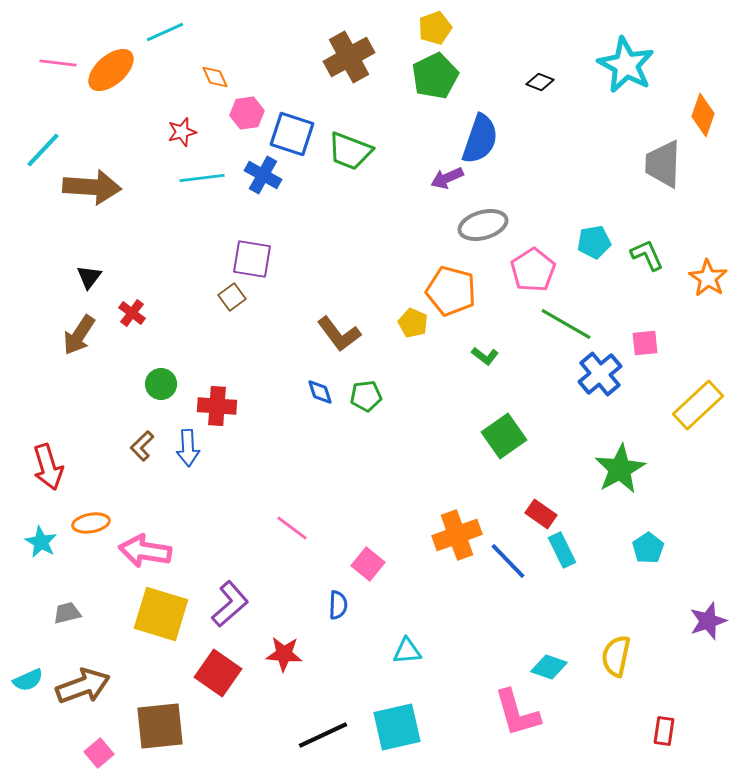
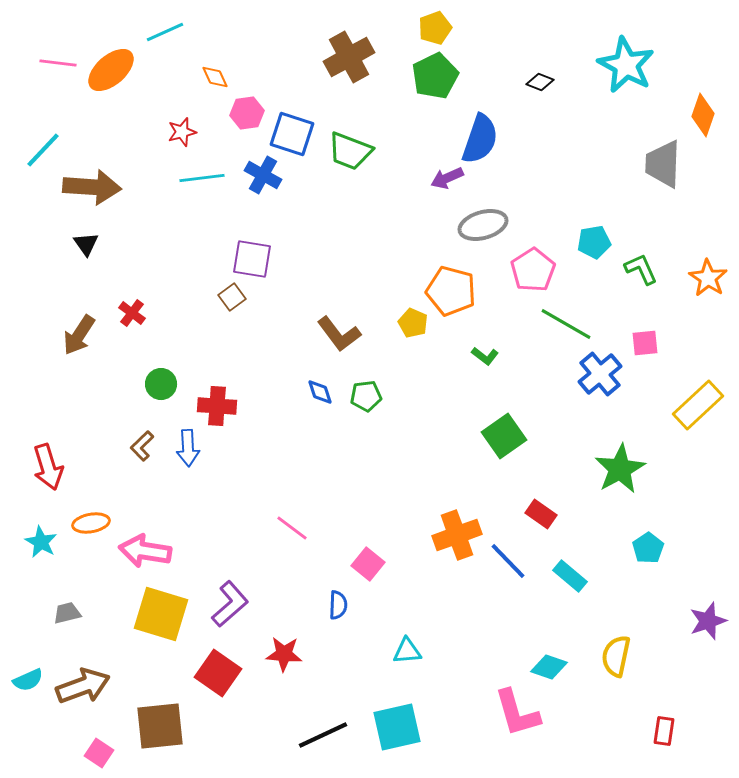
green L-shape at (647, 255): moved 6 px left, 14 px down
black triangle at (89, 277): moved 3 px left, 33 px up; rotated 12 degrees counterclockwise
cyan rectangle at (562, 550): moved 8 px right, 26 px down; rotated 24 degrees counterclockwise
pink square at (99, 753): rotated 16 degrees counterclockwise
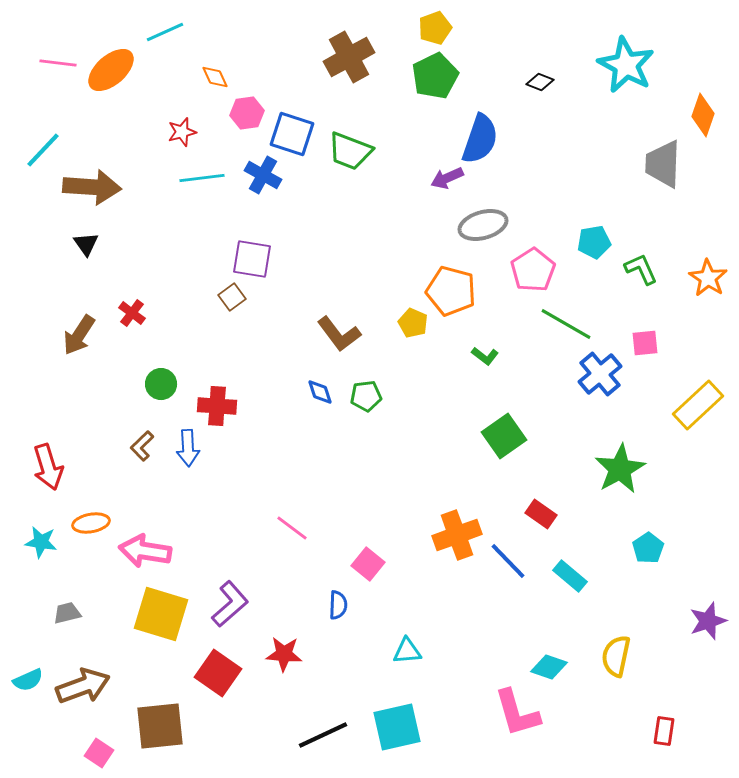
cyan star at (41, 542): rotated 20 degrees counterclockwise
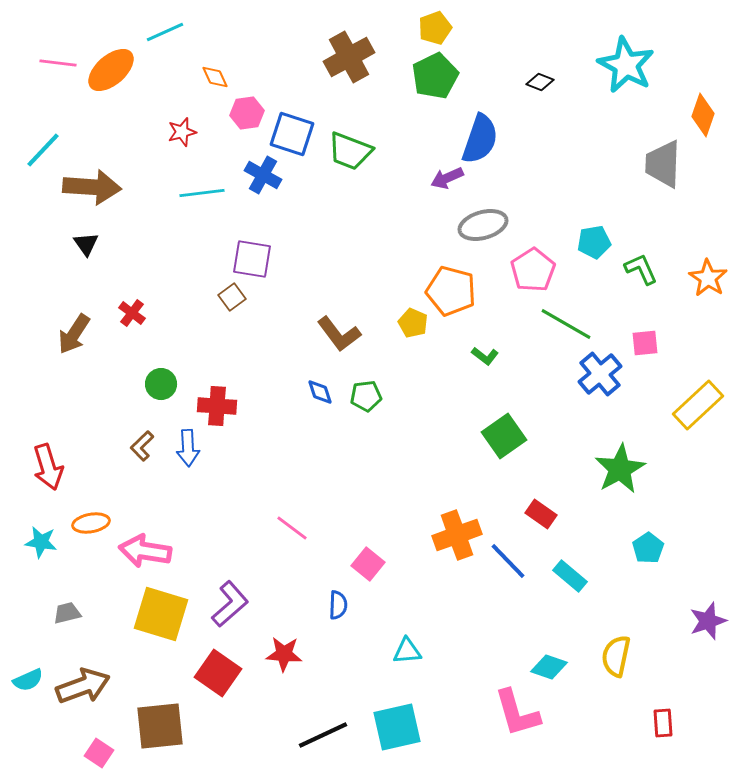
cyan line at (202, 178): moved 15 px down
brown arrow at (79, 335): moved 5 px left, 1 px up
red rectangle at (664, 731): moved 1 px left, 8 px up; rotated 12 degrees counterclockwise
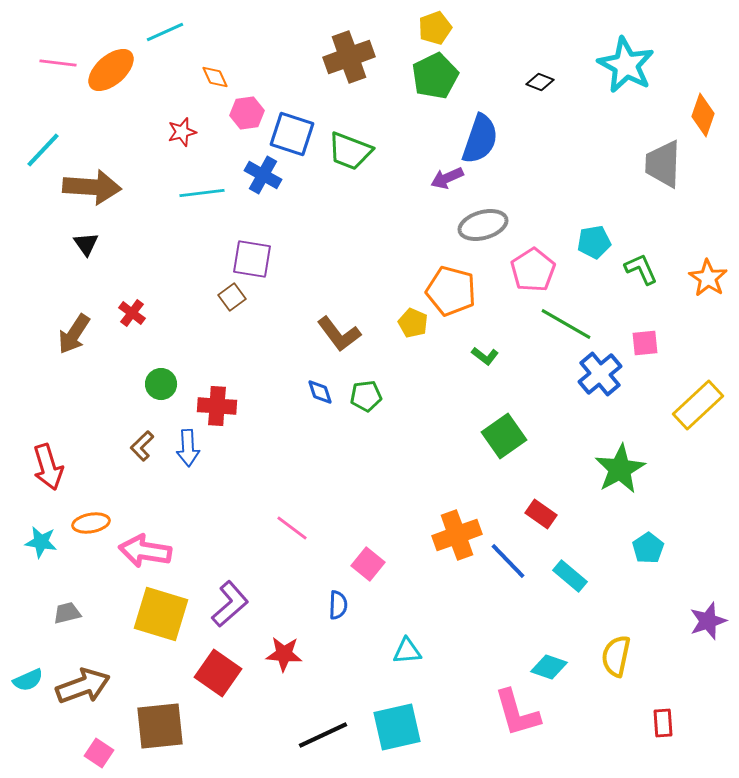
brown cross at (349, 57): rotated 9 degrees clockwise
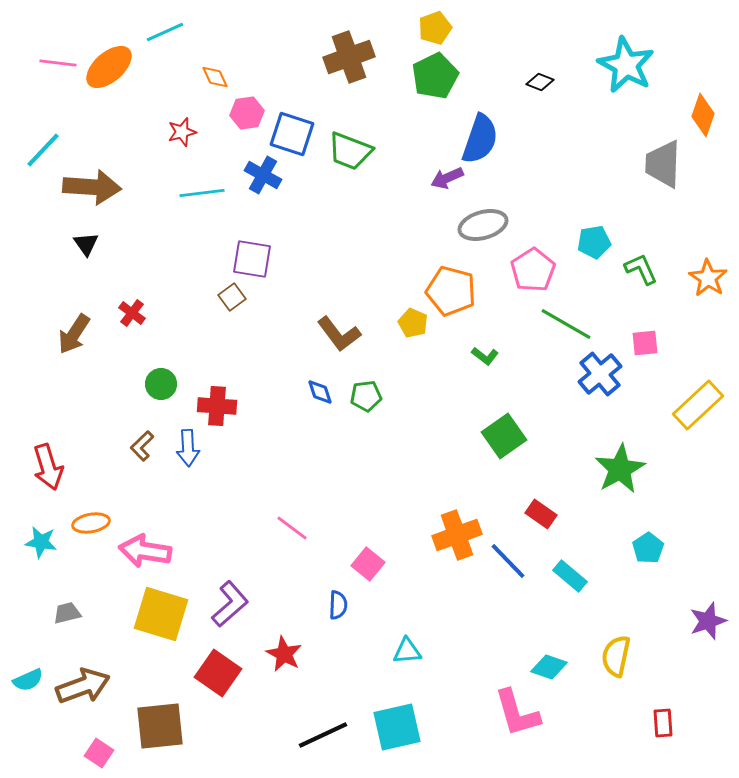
orange ellipse at (111, 70): moved 2 px left, 3 px up
red star at (284, 654): rotated 24 degrees clockwise
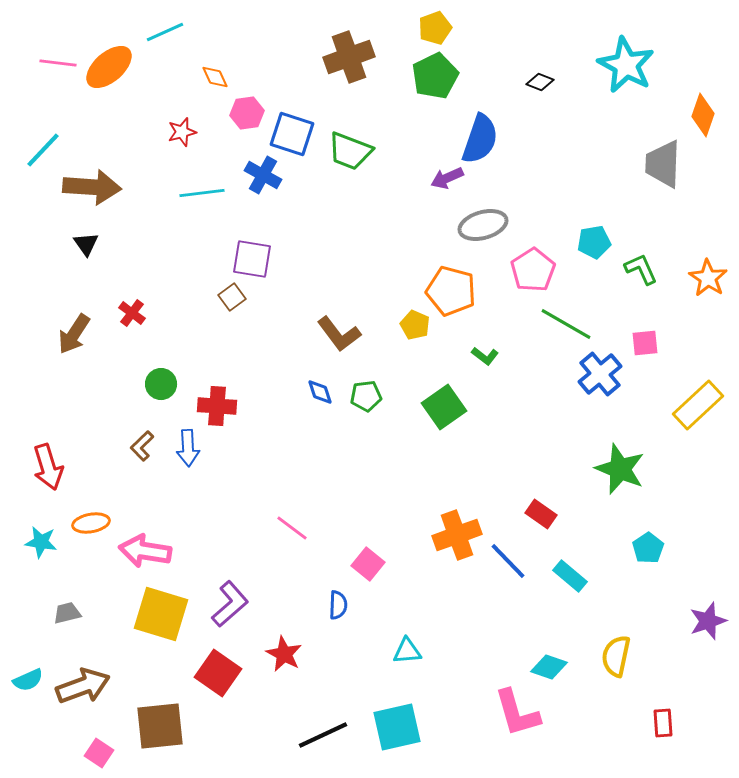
yellow pentagon at (413, 323): moved 2 px right, 2 px down
green square at (504, 436): moved 60 px left, 29 px up
green star at (620, 469): rotated 21 degrees counterclockwise
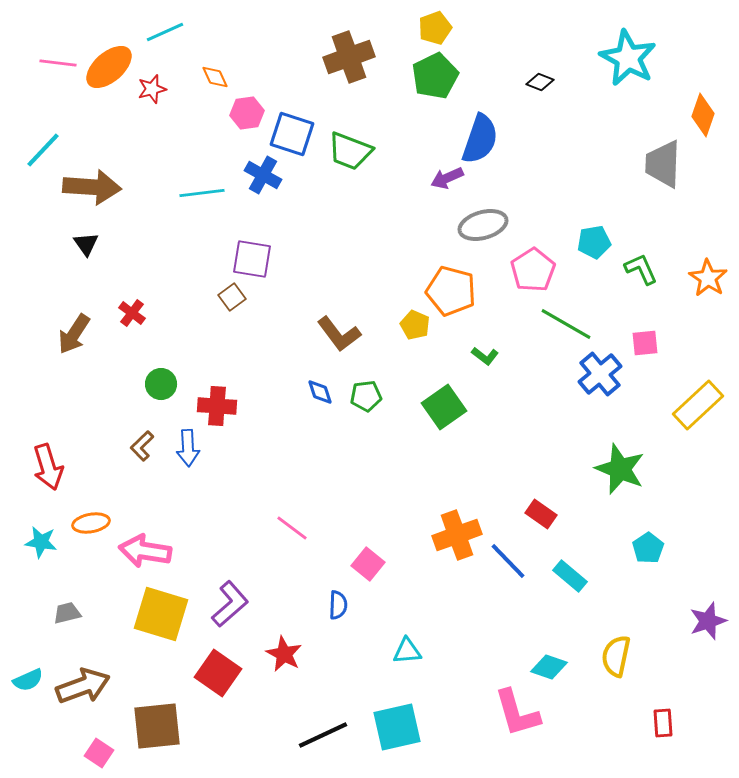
cyan star at (626, 65): moved 2 px right, 7 px up
red star at (182, 132): moved 30 px left, 43 px up
brown square at (160, 726): moved 3 px left
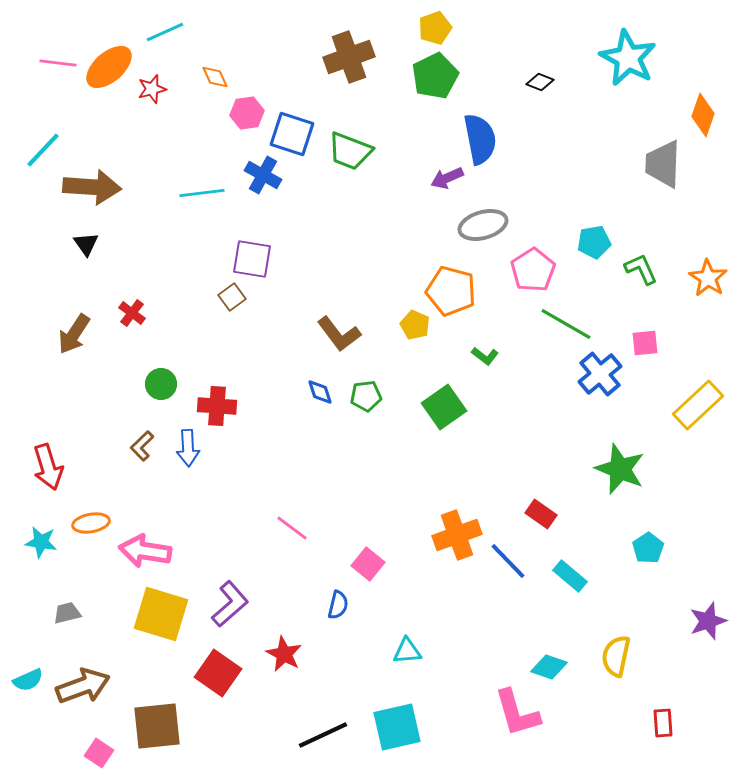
blue semicircle at (480, 139): rotated 30 degrees counterclockwise
blue semicircle at (338, 605): rotated 12 degrees clockwise
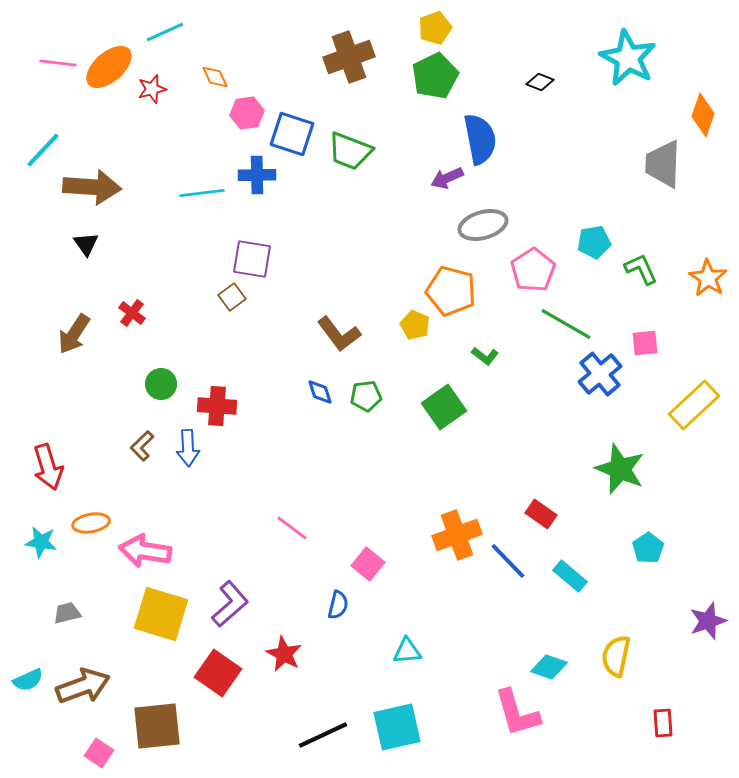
blue cross at (263, 175): moved 6 px left; rotated 30 degrees counterclockwise
yellow rectangle at (698, 405): moved 4 px left
